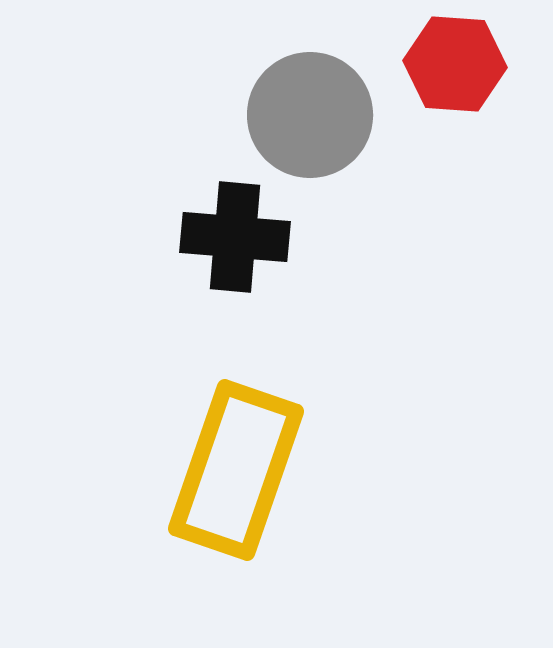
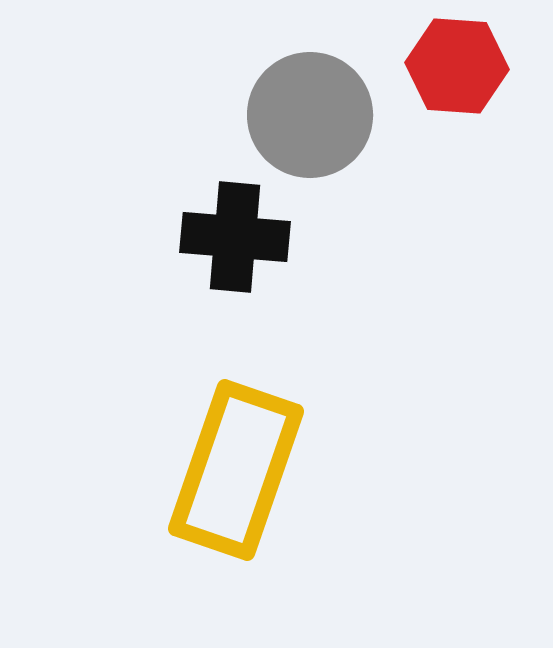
red hexagon: moved 2 px right, 2 px down
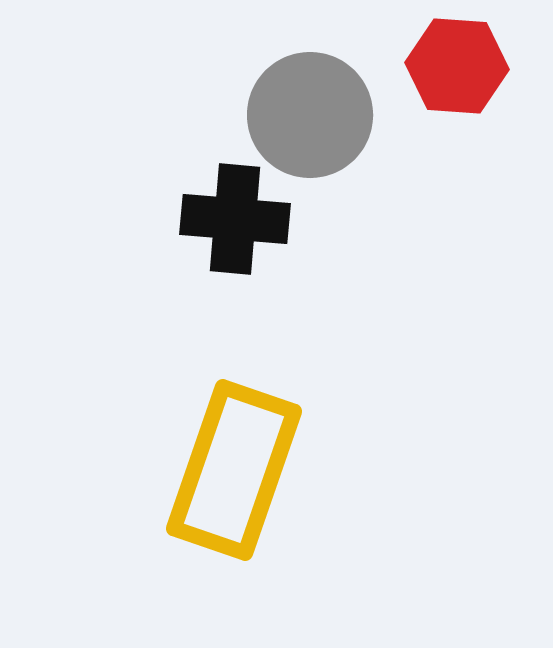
black cross: moved 18 px up
yellow rectangle: moved 2 px left
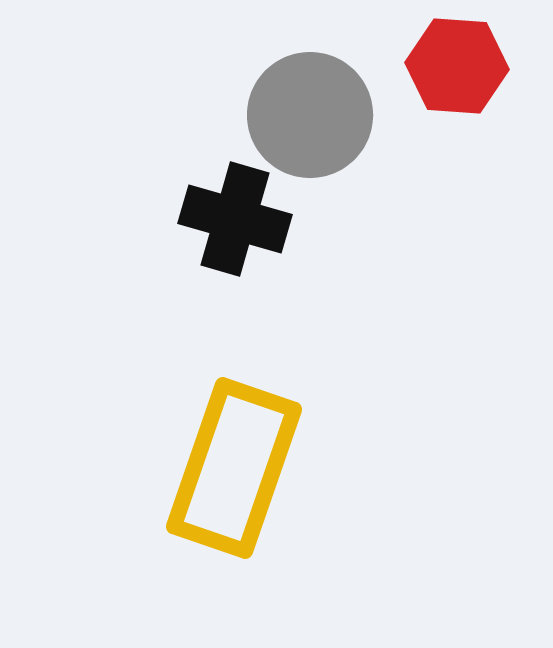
black cross: rotated 11 degrees clockwise
yellow rectangle: moved 2 px up
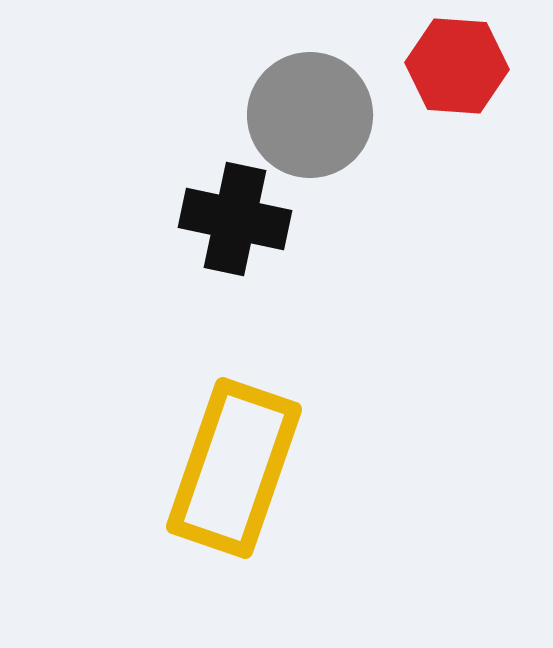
black cross: rotated 4 degrees counterclockwise
